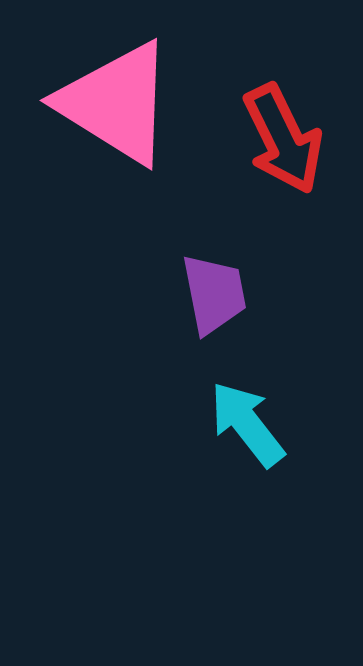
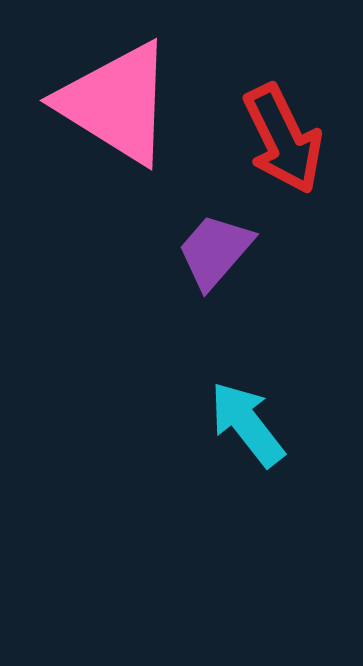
purple trapezoid: moved 1 px right, 43 px up; rotated 128 degrees counterclockwise
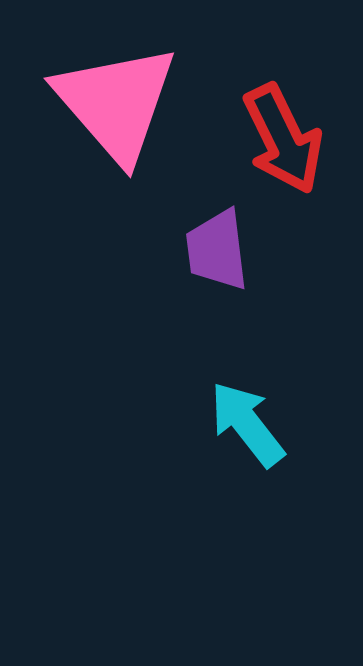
pink triangle: rotated 17 degrees clockwise
purple trapezoid: moved 2 px right, 1 px up; rotated 48 degrees counterclockwise
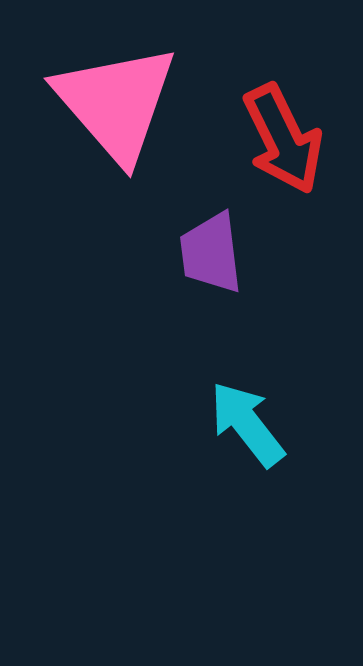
purple trapezoid: moved 6 px left, 3 px down
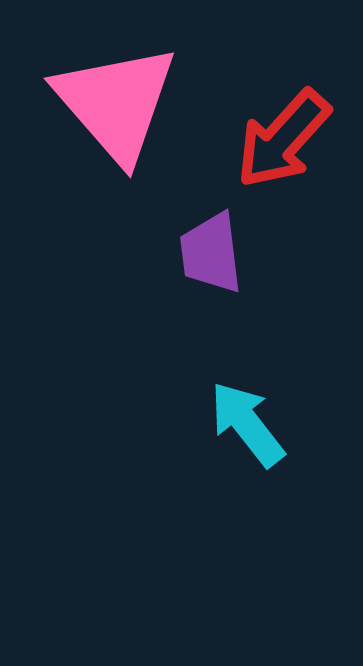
red arrow: rotated 68 degrees clockwise
